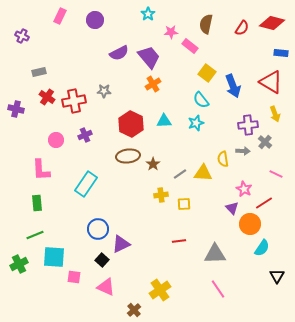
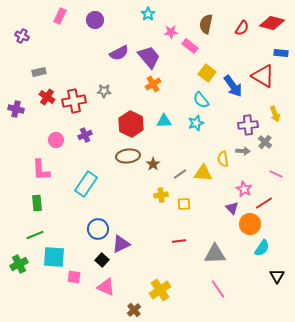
red triangle at (271, 82): moved 8 px left, 6 px up
blue arrow at (233, 86): rotated 15 degrees counterclockwise
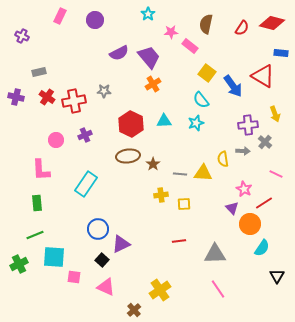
purple cross at (16, 109): moved 12 px up
gray line at (180, 174): rotated 40 degrees clockwise
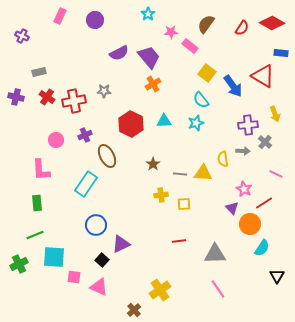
red diamond at (272, 23): rotated 15 degrees clockwise
brown semicircle at (206, 24): rotated 24 degrees clockwise
brown ellipse at (128, 156): moved 21 px left; rotated 70 degrees clockwise
blue circle at (98, 229): moved 2 px left, 4 px up
pink triangle at (106, 287): moved 7 px left
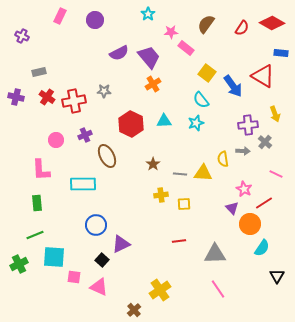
pink rectangle at (190, 46): moved 4 px left, 2 px down
cyan rectangle at (86, 184): moved 3 px left; rotated 55 degrees clockwise
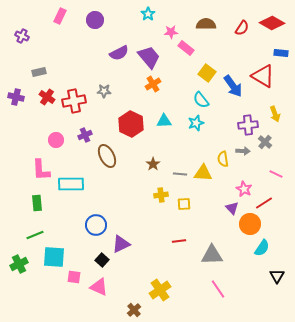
brown semicircle at (206, 24): rotated 54 degrees clockwise
cyan rectangle at (83, 184): moved 12 px left
gray triangle at (215, 254): moved 3 px left, 1 px down
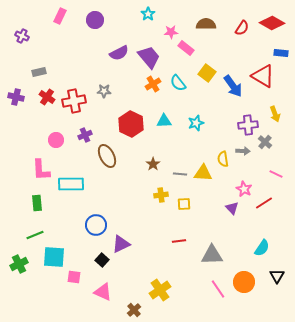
cyan semicircle at (201, 100): moved 23 px left, 17 px up
orange circle at (250, 224): moved 6 px left, 58 px down
pink triangle at (99, 287): moved 4 px right, 5 px down
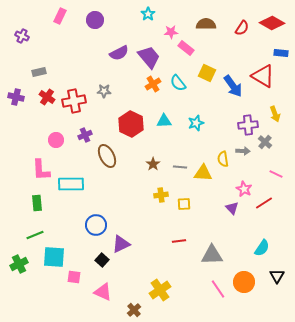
yellow square at (207, 73): rotated 12 degrees counterclockwise
gray line at (180, 174): moved 7 px up
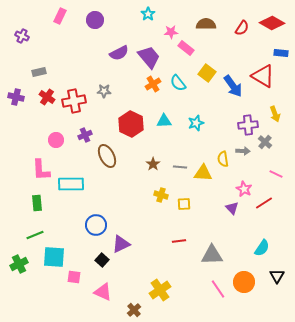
yellow square at (207, 73): rotated 12 degrees clockwise
yellow cross at (161, 195): rotated 24 degrees clockwise
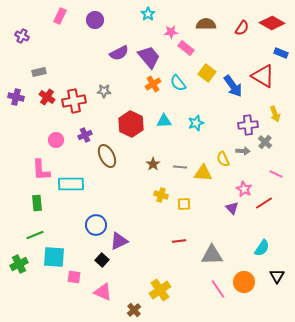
blue rectangle at (281, 53): rotated 16 degrees clockwise
yellow semicircle at (223, 159): rotated 14 degrees counterclockwise
purple triangle at (121, 244): moved 2 px left, 3 px up
